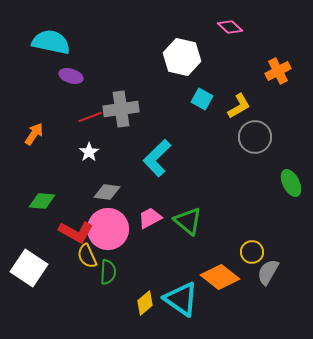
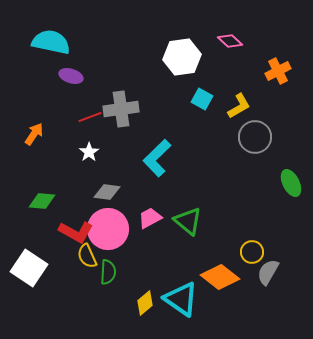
pink diamond: moved 14 px down
white hexagon: rotated 21 degrees counterclockwise
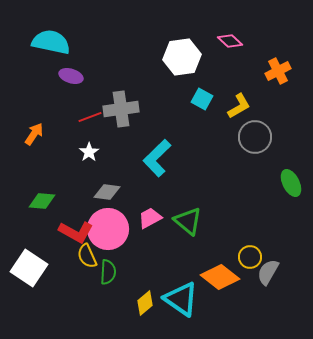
yellow circle: moved 2 px left, 5 px down
